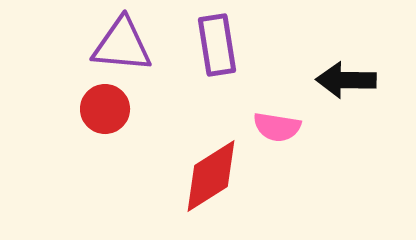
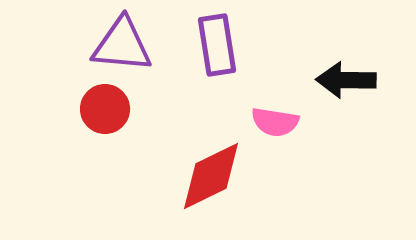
pink semicircle: moved 2 px left, 5 px up
red diamond: rotated 6 degrees clockwise
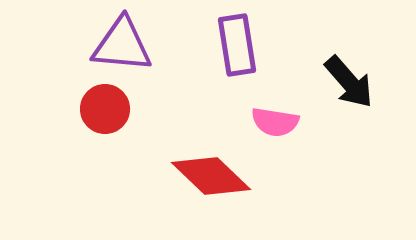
purple rectangle: moved 20 px right
black arrow: moved 3 px right, 2 px down; rotated 132 degrees counterclockwise
red diamond: rotated 70 degrees clockwise
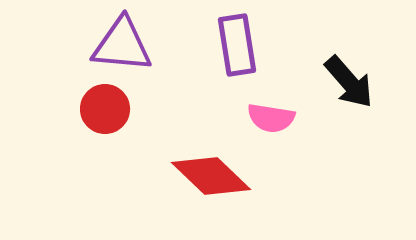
pink semicircle: moved 4 px left, 4 px up
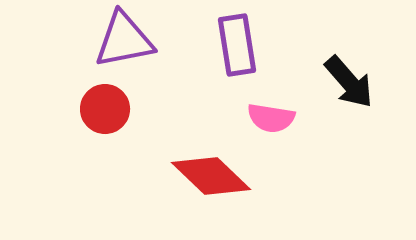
purple triangle: moved 2 px right, 5 px up; rotated 16 degrees counterclockwise
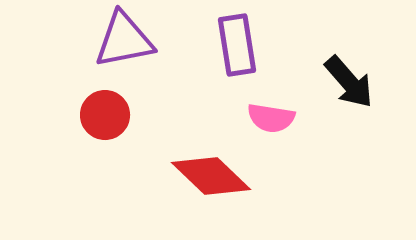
red circle: moved 6 px down
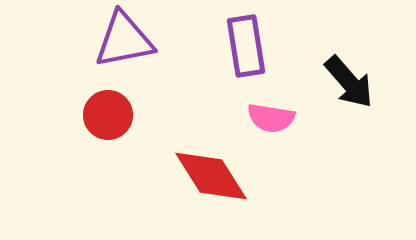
purple rectangle: moved 9 px right, 1 px down
red circle: moved 3 px right
red diamond: rotated 14 degrees clockwise
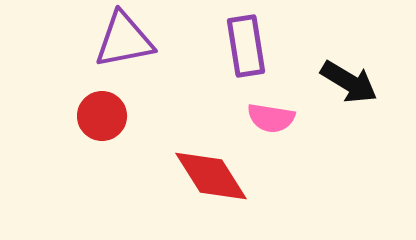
black arrow: rotated 18 degrees counterclockwise
red circle: moved 6 px left, 1 px down
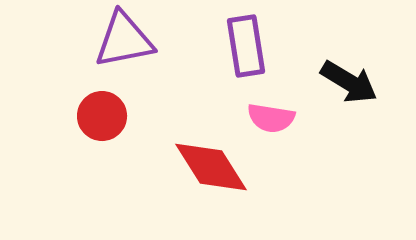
red diamond: moved 9 px up
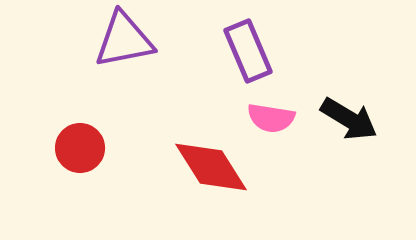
purple rectangle: moved 2 px right, 5 px down; rotated 14 degrees counterclockwise
black arrow: moved 37 px down
red circle: moved 22 px left, 32 px down
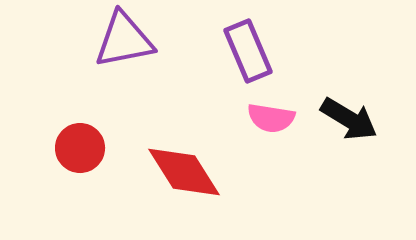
red diamond: moved 27 px left, 5 px down
